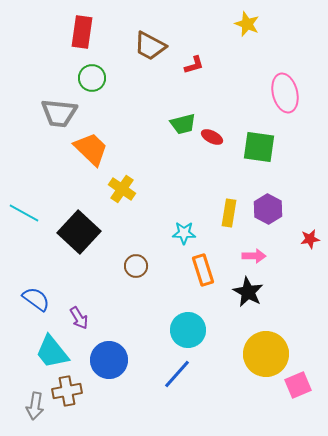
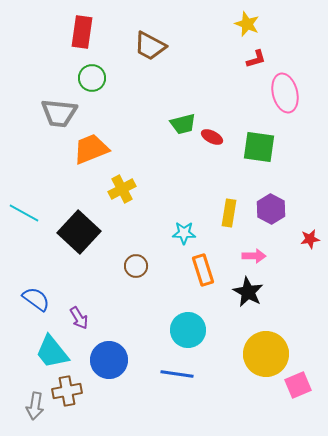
red L-shape: moved 62 px right, 6 px up
orange trapezoid: rotated 66 degrees counterclockwise
yellow cross: rotated 28 degrees clockwise
purple hexagon: moved 3 px right
blue line: rotated 56 degrees clockwise
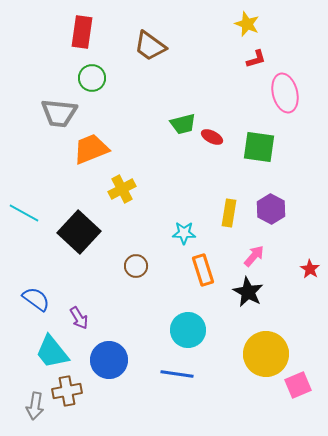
brown trapezoid: rotated 8 degrees clockwise
red star: moved 30 px down; rotated 30 degrees counterclockwise
pink arrow: rotated 50 degrees counterclockwise
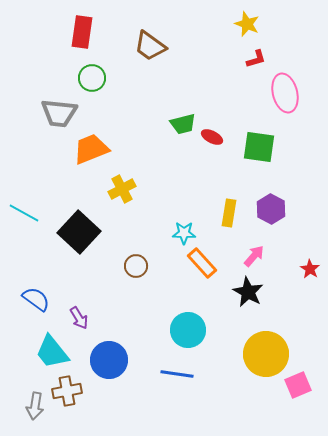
orange rectangle: moved 1 px left, 7 px up; rotated 24 degrees counterclockwise
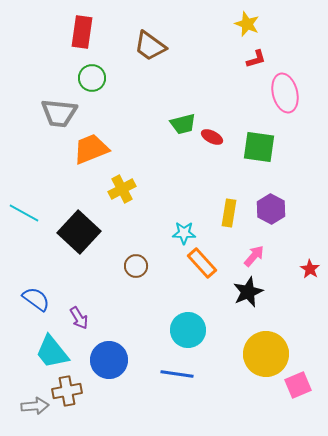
black star: rotated 20 degrees clockwise
gray arrow: rotated 104 degrees counterclockwise
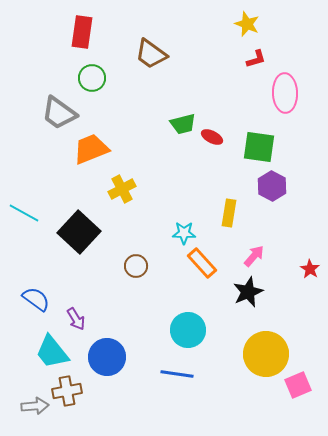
brown trapezoid: moved 1 px right, 8 px down
pink ellipse: rotated 12 degrees clockwise
gray trapezoid: rotated 30 degrees clockwise
purple hexagon: moved 1 px right, 23 px up
purple arrow: moved 3 px left, 1 px down
blue circle: moved 2 px left, 3 px up
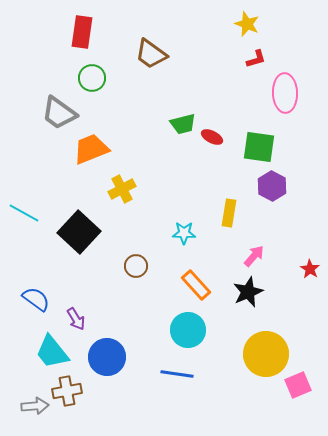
orange rectangle: moved 6 px left, 22 px down
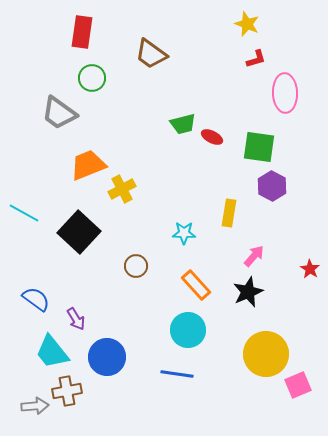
orange trapezoid: moved 3 px left, 16 px down
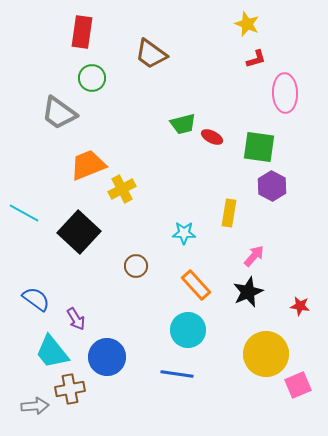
red star: moved 10 px left, 37 px down; rotated 24 degrees counterclockwise
brown cross: moved 3 px right, 2 px up
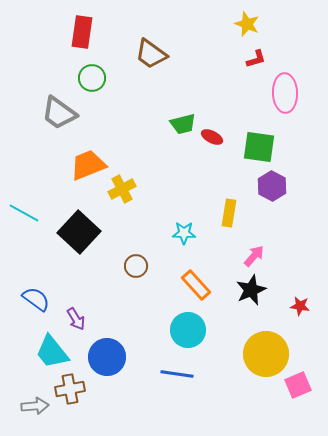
black star: moved 3 px right, 2 px up
